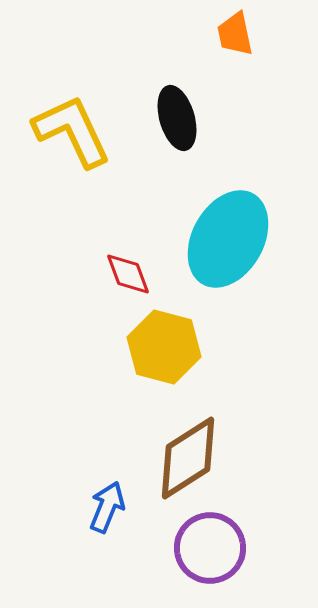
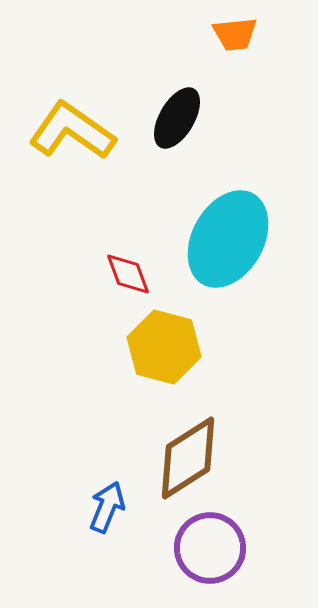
orange trapezoid: rotated 84 degrees counterclockwise
black ellipse: rotated 46 degrees clockwise
yellow L-shape: rotated 30 degrees counterclockwise
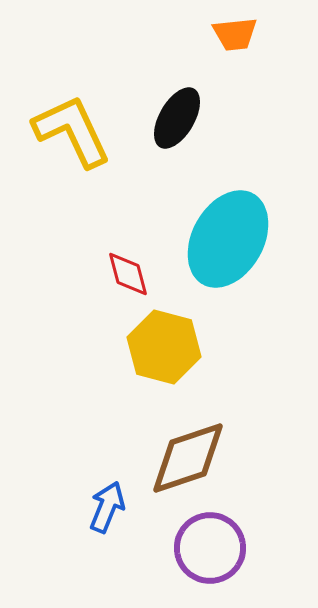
yellow L-shape: rotated 30 degrees clockwise
red diamond: rotated 6 degrees clockwise
brown diamond: rotated 14 degrees clockwise
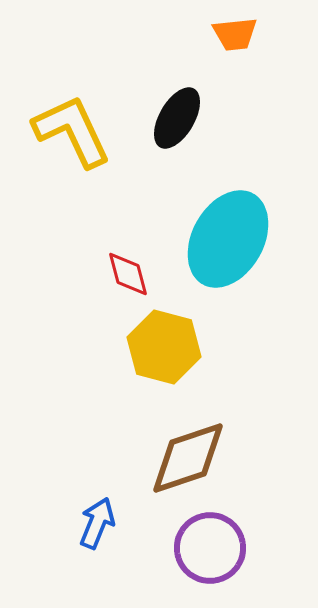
blue arrow: moved 10 px left, 16 px down
